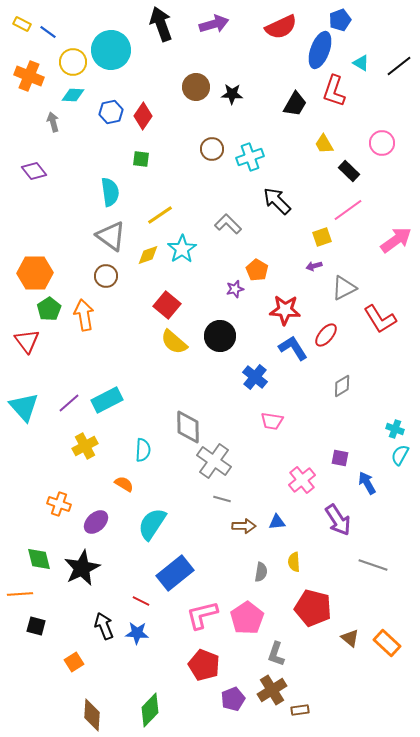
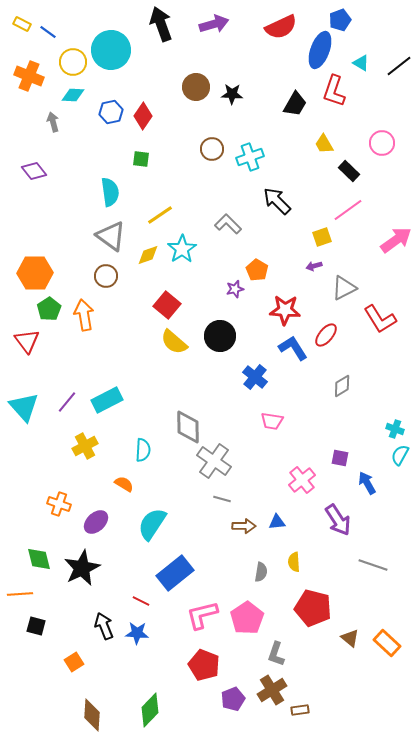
purple line at (69, 403): moved 2 px left, 1 px up; rotated 10 degrees counterclockwise
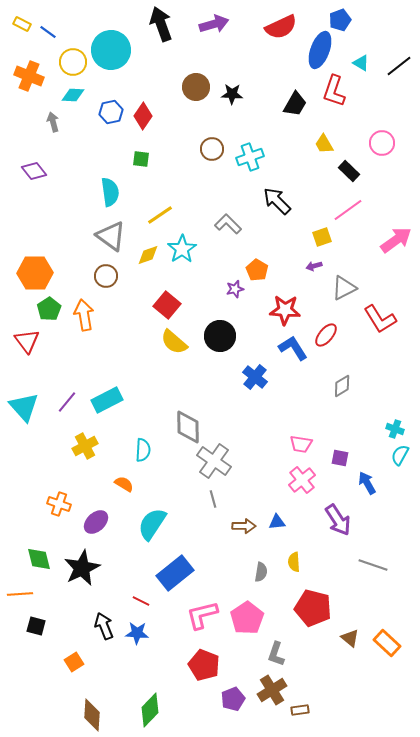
pink trapezoid at (272, 421): moved 29 px right, 23 px down
gray line at (222, 499): moved 9 px left; rotated 60 degrees clockwise
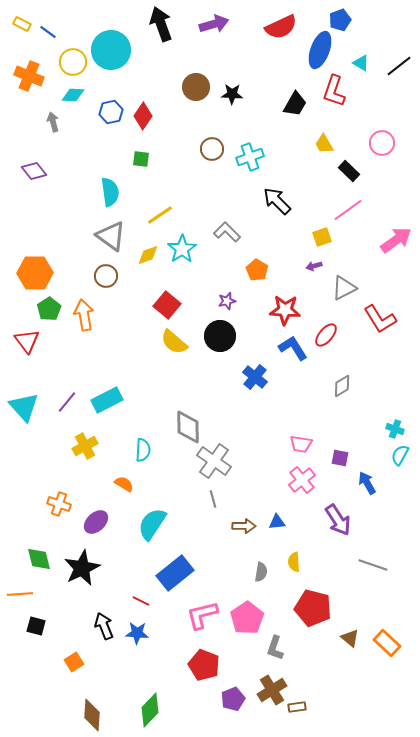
gray L-shape at (228, 224): moved 1 px left, 8 px down
purple star at (235, 289): moved 8 px left, 12 px down
gray L-shape at (276, 654): moved 1 px left, 6 px up
brown rectangle at (300, 710): moved 3 px left, 3 px up
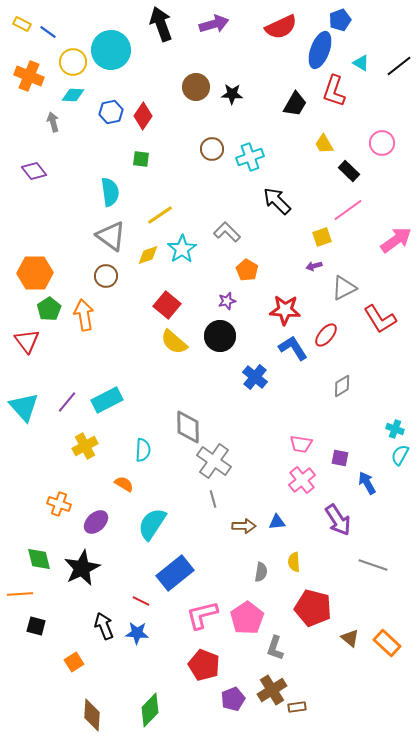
orange pentagon at (257, 270): moved 10 px left
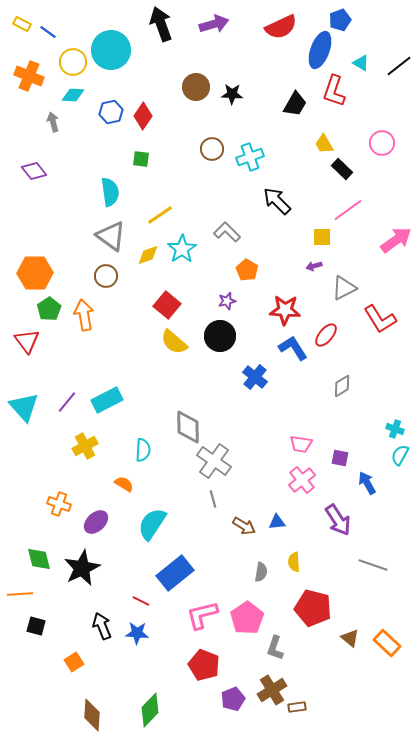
black rectangle at (349, 171): moved 7 px left, 2 px up
yellow square at (322, 237): rotated 18 degrees clockwise
brown arrow at (244, 526): rotated 30 degrees clockwise
black arrow at (104, 626): moved 2 px left
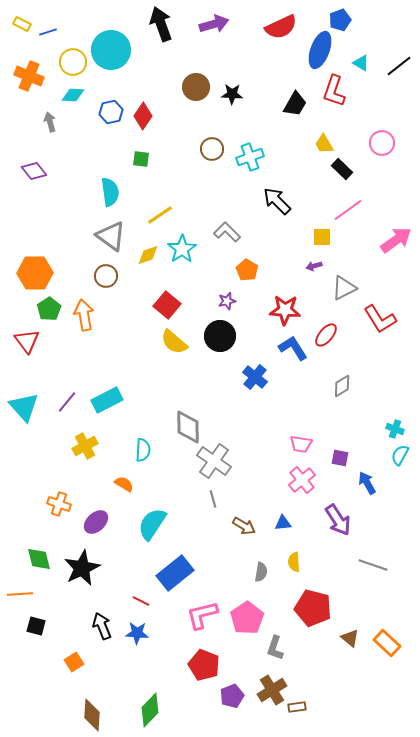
blue line at (48, 32): rotated 54 degrees counterclockwise
gray arrow at (53, 122): moved 3 px left
blue triangle at (277, 522): moved 6 px right, 1 px down
purple pentagon at (233, 699): moved 1 px left, 3 px up
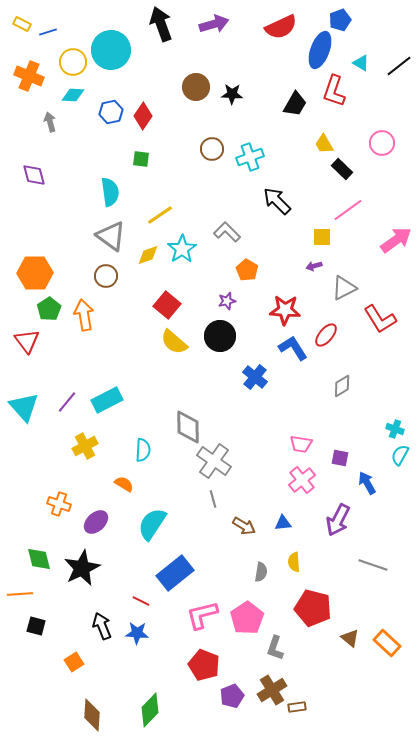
purple diamond at (34, 171): moved 4 px down; rotated 25 degrees clockwise
purple arrow at (338, 520): rotated 60 degrees clockwise
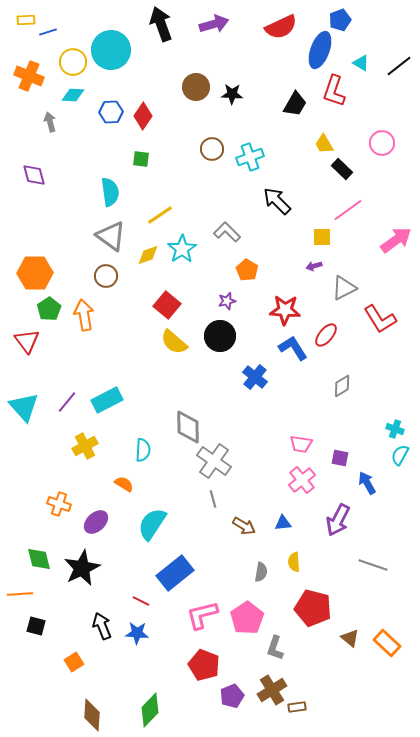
yellow rectangle at (22, 24): moved 4 px right, 4 px up; rotated 30 degrees counterclockwise
blue hexagon at (111, 112): rotated 10 degrees clockwise
